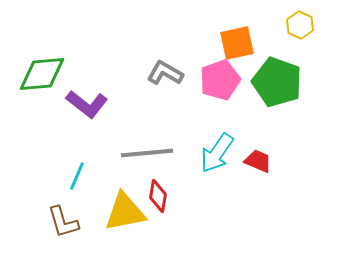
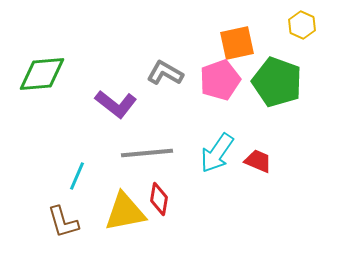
yellow hexagon: moved 2 px right
purple L-shape: moved 29 px right
red diamond: moved 1 px right, 3 px down
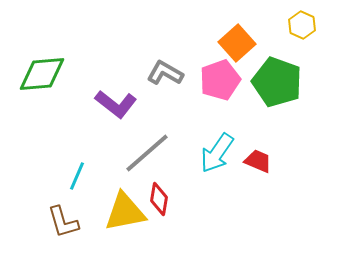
orange square: rotated 30 degrees counterclockwise
gray line: rotated 36 degrees counterclockwise
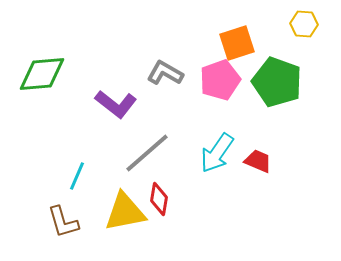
yellow hexagon: moved 2 px right, 1 px up; rotated 20 degrees counterclockwise
orange square: rotated 24 degrees clockwise
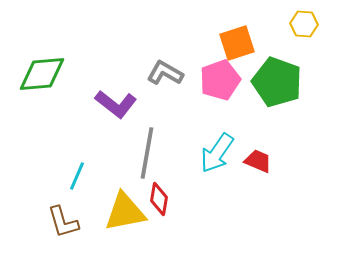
gray line: rotated 39 degrees counterclockwise
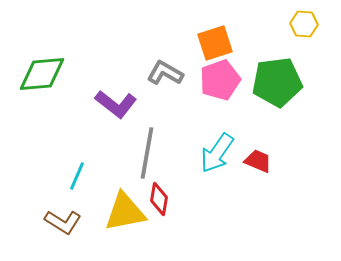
orange square: moved 22 px left
green pentagon: rotated 27 degrees counterclockwise
brown L-shape: rotated 42 degrees counterclockwise
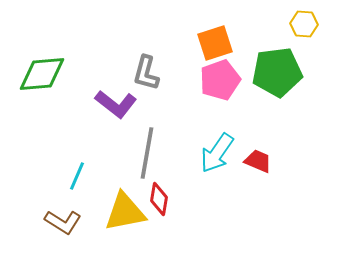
gray L-shape: moved 19 px left; rotated 105 degrees counterclockwise
green pentagon: moved 10 px up
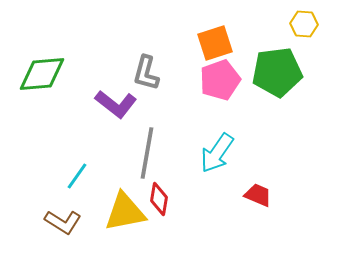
red trapezoid: moved 34 px down
cyan line: rotated 12 degrees clockwise
